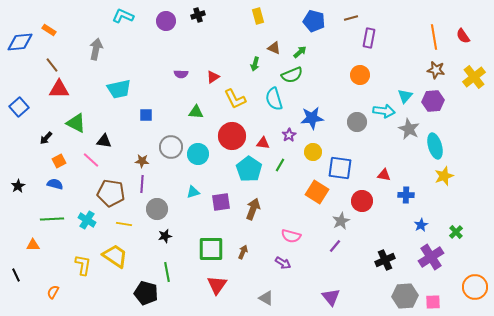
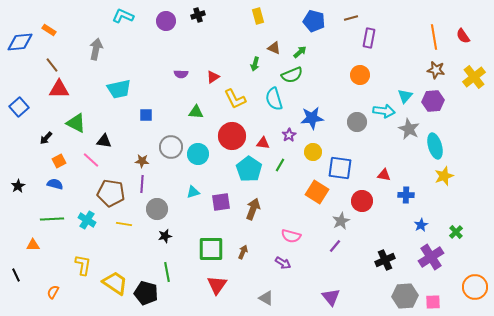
yellow trapezoid at (115, 256): moved 27 px down
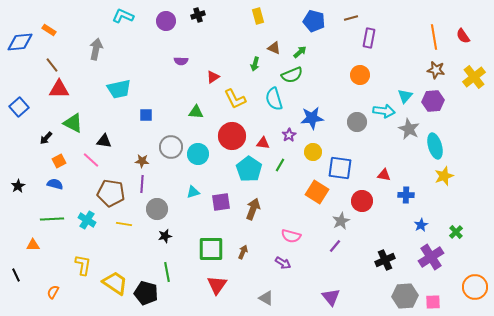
purple semicircle at (181, 74): moved 13 px up
green triangle at (76, 123): moved 3 px left
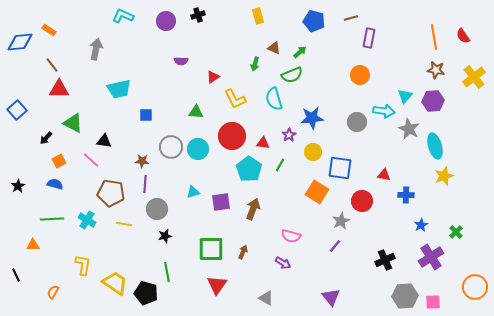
blue square at (19, 107): moved 2 px left, 3 px down
cyan circle at (198, 154): moved 5 px up
purple line at (142, 184): moved 3 px right
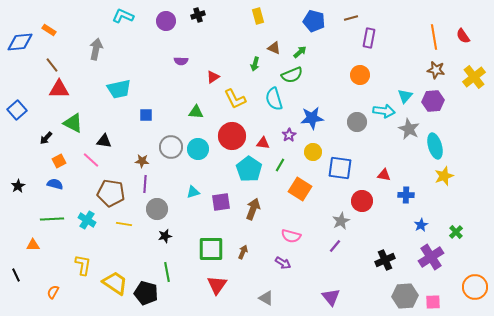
orange square at (317, 192): moved 17 px left, 3 px up
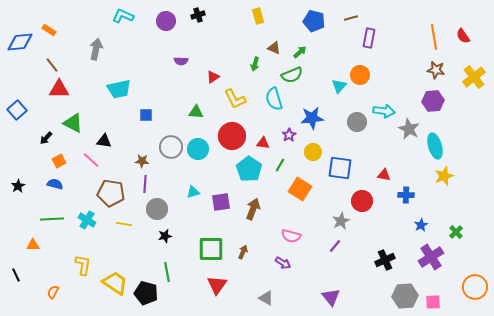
cyan triangle at (405, 96): moved 66 px left, 10 px up
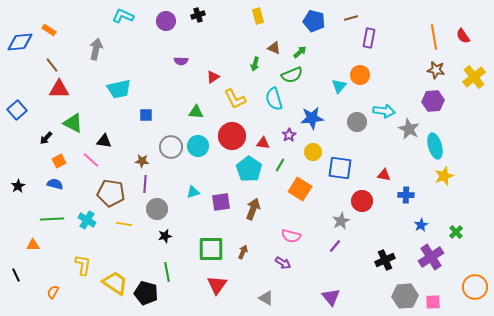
cyan circle at (198, 149): moved 3 px up
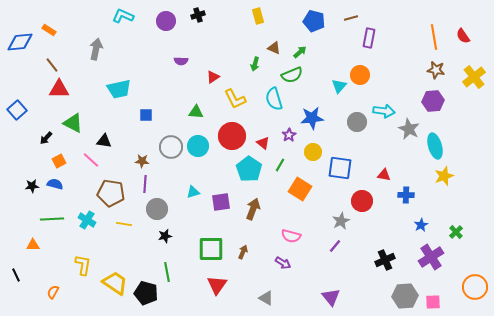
red triangle at (263, 143): rotated 32 degrees clockwise
black star at (18, 186): moved 14 px right; rotated 24 degrees clockwise
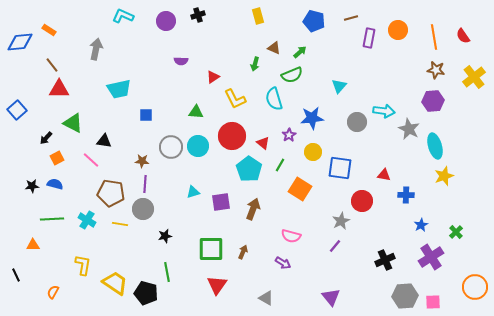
orange circle at (360, 75): moved 38 px right, 45 px up
orange square at (59, 161): moved 2 px left, 3 px up
gray circle at (157, 209): moved 14 px left
yellow line at (124, 224): moved 4 px left
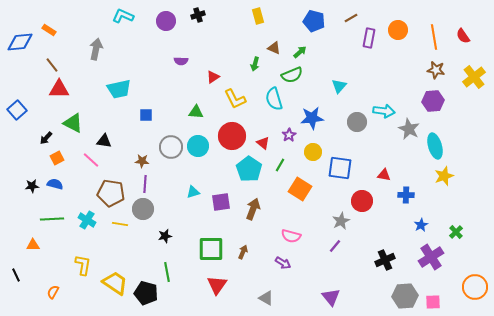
brown line at (351, 18): rotated 16 degrees counterclockwise
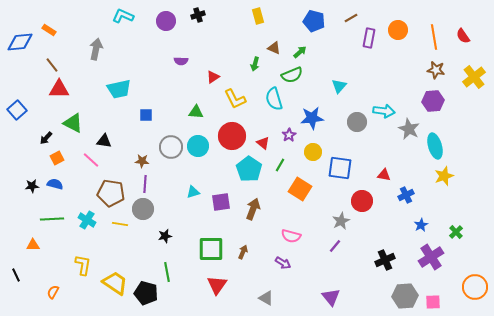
blue cross at (406, 195): rotated 28 degrees counterclockwise
